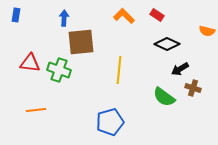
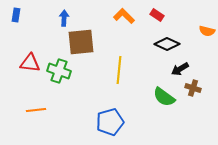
green cross: moved 1 px down
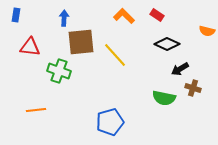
red triangle: moved 16 px up
yellow line: moved 4 px left, 15 px up; rotated 48 degrees counterclockwise
green semicircle: moved 1 px down; rotated 25 degrees counterclockwise
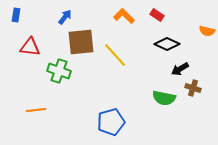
blue arrow: moved 1 px right, 1 px up; rotated 35 degrees clockwise
blue pentagon: moved 1 px right
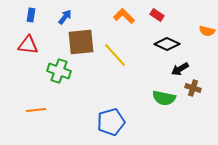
blue rectangle: moved 15 px right
red triangle: moved 2 px left, 2 px up
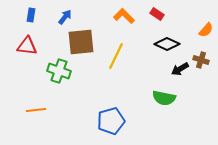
red rectangle: moved 1 px up
orange semicircle: moved 1 px left, 1 px up; rotated 63 degrees counterclockwise
red triangle: moved 1 px left, 1 px down
yellow line: moved 1 px right, 1 px down; rotated 68 degrees clockwise
brown cross: moved 8 px right, 28 px up
blue pentagon: moved 1 px up
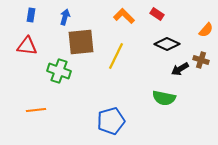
blue arrow: rotated 21 degrees counterclockwise
